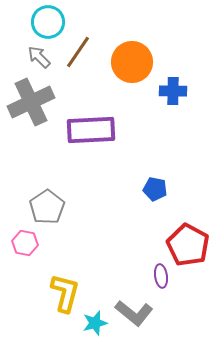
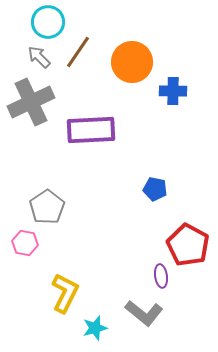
yellow L-shape: rotated 12 degrees clockwise
gray L-shape: moved 10 px right
cyan star: moved 5 px down
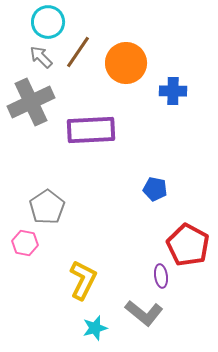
gray arrow: moved 2 px right
orange circle: moved 6 px left, 1 px down
yellow L-shape: moved 18 px right, 13 px up
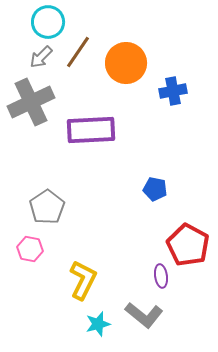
gray arrow: rotated 90 degrees counterclockwise
blue cross: rotated 12 degrees counterclockwise
pink hexagon: moved 5 px right, 6 px down
gray L-shape: moved 2 px down
cyan star: moved 3 px right, 4 px up
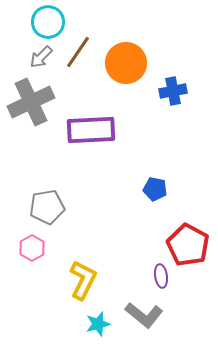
gray pentagon: rotated 24 degrees clockwise
pink hexagon: moved 2 px right, 1 px up; rotated 20 degrees clockwise
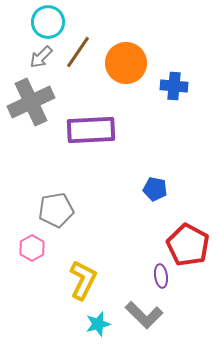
blue cross: moved 1 px right, 5 px up; rotated 16 degrees clockwise
gray pentagon: moved 9 px right, 3 px down
gray L-shape: rotated 6 degrees clockwise
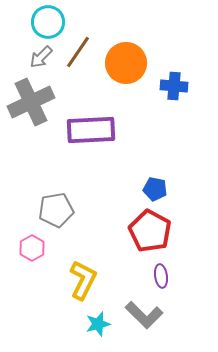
red pentagon: moved 38 px left, 14 px up
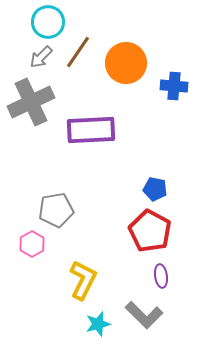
pink hexagon: moved 4 px up
